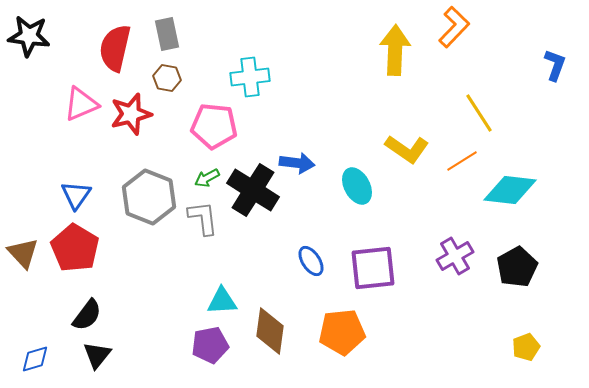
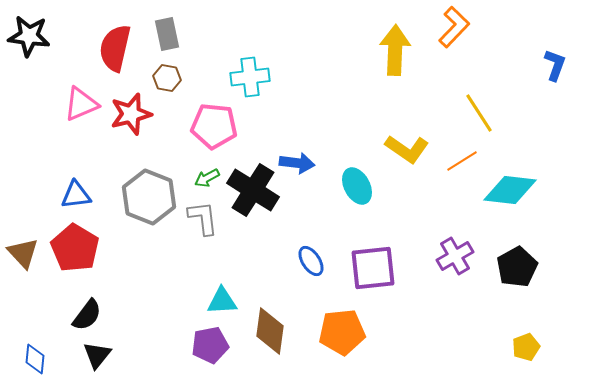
blue triangle: rotated 48 degrees clockwise
blue diamond: rotated 68 degrees counterclockwise
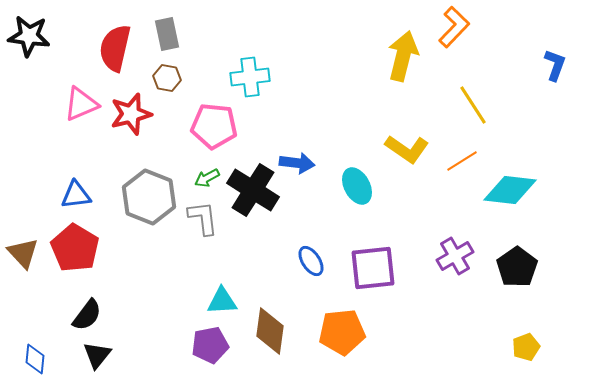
yellow arrow: moved 8 px right, 6 px down; rotated 12 degrees clockwise
yellow line: moved 6 px left, 8 px up
black pentagon: rotated 6 degrees counterclockwise
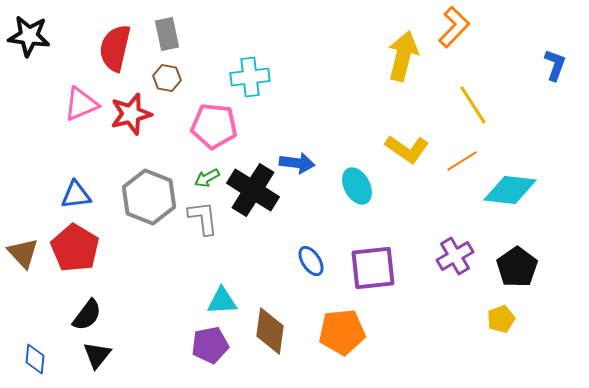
yellow pentagon: moved 25 px left, 28 px up
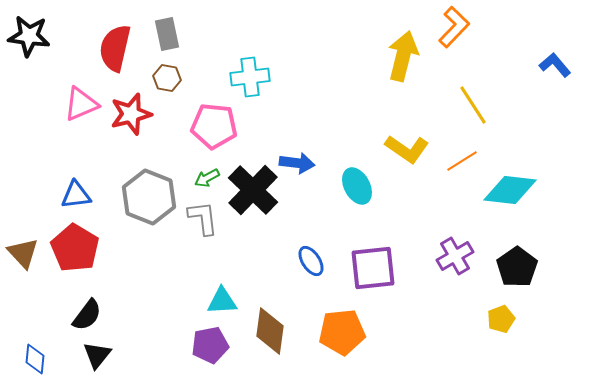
blue L-shape: rotated 60 degrees counterclockwise
black cross: rotated 12 degrees clockwise
